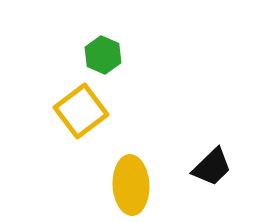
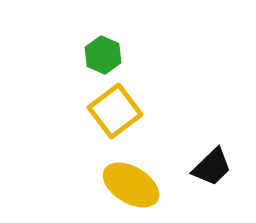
yellow square: moved 34 px right
yellow ellipse: rotated 56 degrees counterclockwise
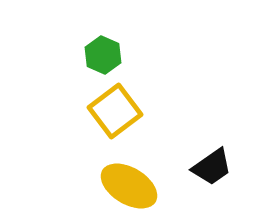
black trapezoid: rotated 9 degrees clockwise
yellow ellipse: moved 2 px left, 1 px down
